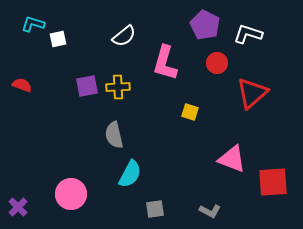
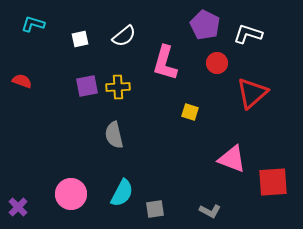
white square: moved 22 px right
red semicircle: moved 4 px up
cyan semicircle: moved 8 px left, 19 px down
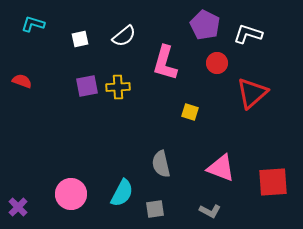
gray semicircle: moved 47 px right, 29 px down
pink triangle: moved 11 px left, 9 px down
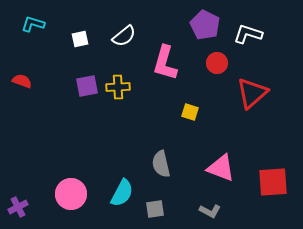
purple cross: rotated 18 degrees clockwise
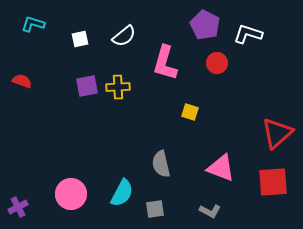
red triangle: moved 25 px right, 40 px down
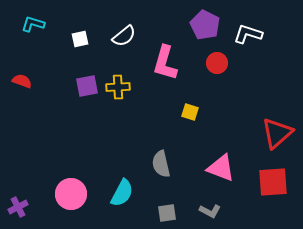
gray square: moved 12 px right, 4 px down
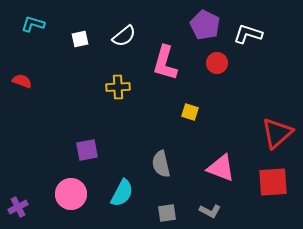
purple square: moved 64 px down
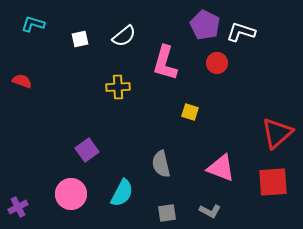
white L-shape: moved 7 px left, 2 px up
purple square: rotated 25 degrees counterclockwise
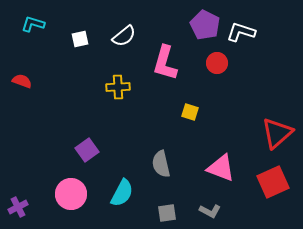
red square: rotated 20 degrees counterclockwise
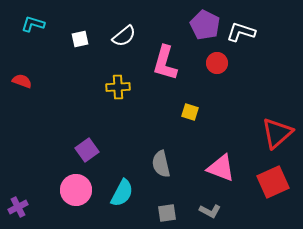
pink circle: moved 5 px right, 4 px up
